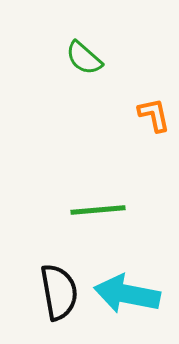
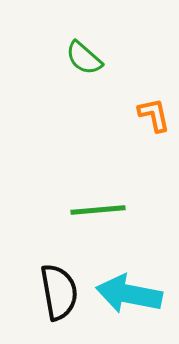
cyan arrow: moved 2 px right
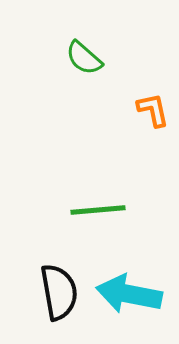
orange L-shape: moved 1 px left, 5 px up
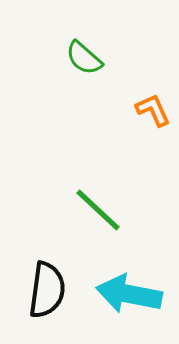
orange L-shape: rotated 12 degrees counterclockwise
green line: rotated 48 degrees clockwise
black semicircle: moved 12 px left, 2 px up; rotated 18 degrees clockwise
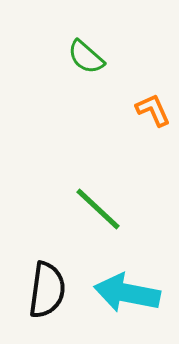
green semicircle: moved 2 px right, 1 px up
green line: moved 1 px up
cyan arrow: moved 2 px left, 1 px up
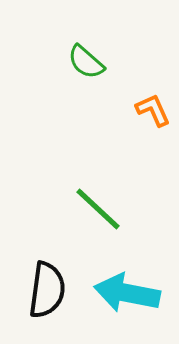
green semicircle: moved 5 px down
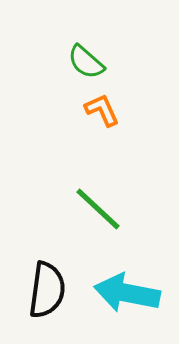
orange L-shape: moved 51 px left
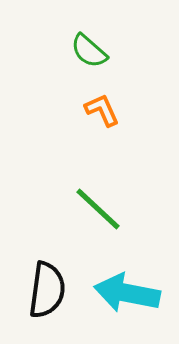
green semicircle: moved 3 px right, 11 px up
